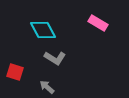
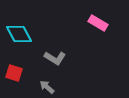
cyan diamond: moved 24 px left, 4 px down
red square: moved 1 px left, 1 px down
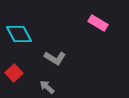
red square: rotated 30 degrees clockwise
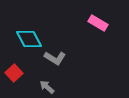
cyan diamond: moved 10 px right, 5 px down
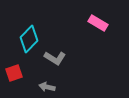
cyan diamond: rotated 72 degrees clockwise
red square: rotated 24 degrees clockwise
gray arrow: rotated 28 degrees counterclockwise
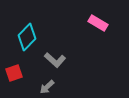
cyan diamond: moved 2 px left, 2 px up
gray L-shape: moved 2 px down; rotated 10 degrees clockwise
gray arrow: rotated 56 degrees counterclockwise
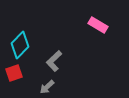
pink rectangle: moved 2 px down
cyan diamond: moved 7 px left, 8 px down
gray L-shape: moved 1 px left, 1 px down; rotated 95 degrees clockwise
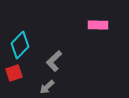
pink rectangle: rotated 30 degrees counterclockwise
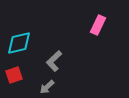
pink rectangle: rotated 66 degrees counterclockwise
cyan diamond: moved 1 px left, 2 px up; rotated 32 degrees clockwise
red square: moved 2 px down
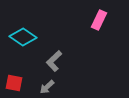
pink rectangle: moved 1 px right, 5 px up
cyan diamond: moved 4 px right, 6 px up; rotated 48 degrees clockwise
red square: moved 8 px down; rotated 30 degrees clockwise
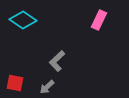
cyan diamond: moved 17 px up
gray L-shape: moved 3 px right
red square: moved 1 px right
